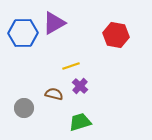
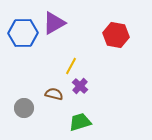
yellow line: rotated 42 degrees counterclockwise
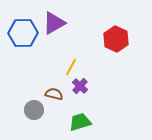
red hexagon: moved 4 px down; rotated 15 degrees clockwise
yellow line: moved 1 px down
gray circle: moved 10 px right, 2 px down
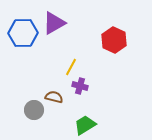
red hexagon: moved 2 px left, 1 px down
purple cross: rotated 28 degrees counterclockwise
brown semicircle: moved 3 px down
green trapezoid: moved 5 px right, 3 px down; rotated 15 degrees counterclockwise
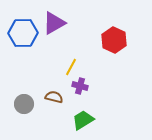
gray circle: moved 10 px left, 6 px up
green trapezoid: moved 2 px left, 5 px up
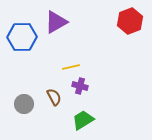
purple triangle: moved 2 px right, 1 px up
blue hexagon: moved 1 px left, 4 px down
red hexagon: moved 16 px right, 19 px up; rotated 15 degrees clockwise
yellow line: rotated 48 degrees clockwise
brown semicircle: rotated 48 degrees clockwise
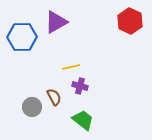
red hexagon: rotated 15 degrees counterclockwise
gray circle: moved 8 px right, 3 px down
green trapezoid: rotated 70 degrees clockwise
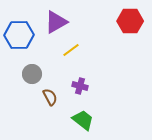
red hexagon: rotated 25 degrees counterclockwise
blue hexagon: moved 3 px left, 2 px up
yellow line: moved 17 px up; rotated 24 degrees counterclockwise
brown semicircle: moved 4 px left
gray circle: moved 33 px up
